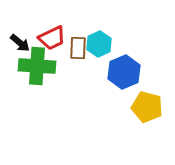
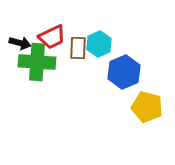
red trapezoid: moved 1 px up
black arrow: rotated 25 degrees counterclockwise
green cross: moved 4 px up
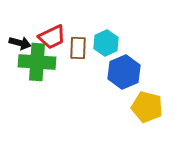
cyan hexagon: moved 7 px right, 1 px up
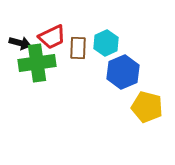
green cross: moved 1 px down; rotated 12 degrees counterclockwise
blue hexagon: moved 1 px left
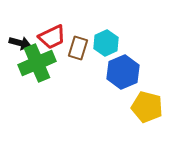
brown rectangle: rotated 15 degrees clockwise
green cross: rotated 15 degrees counterclockwise
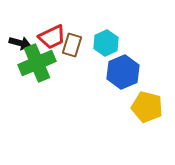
brown rectangle: moved 6 px left, 3 px up
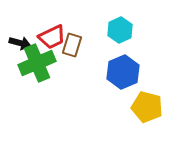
cyan hexagon: moved 14 px right, 13 px up
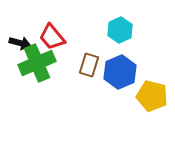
red trapezoid: rotated 76 degrees clockwise
brown rectangle: moved 17 px right, 20 px down
blue hexagon: moved 3 px left
yellow pentagon: moved 5 px right, 11 px up
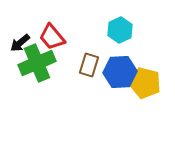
black arrow: rotated 125 degrees clockwise
blue hexagon: rotated 20 degrees clockwise
yellow pentagon: moved 7 px left, 13 px up
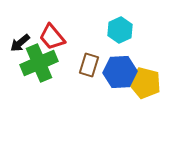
green cross: moved 2 px right
